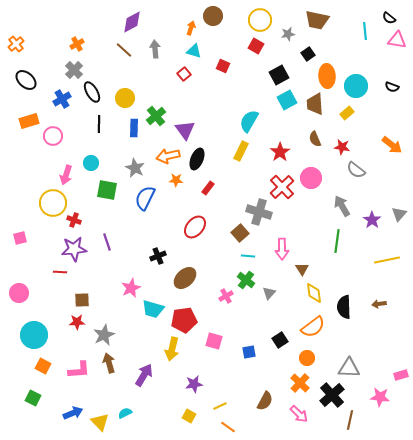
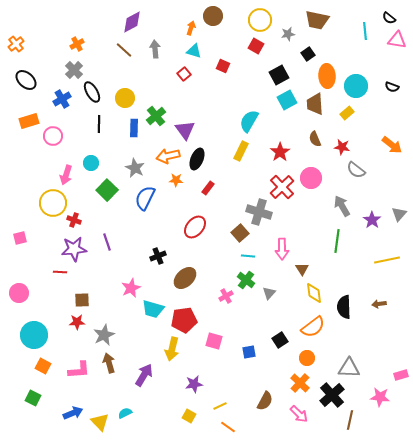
green square at (107, 190): rotated 35 degrees clockwise
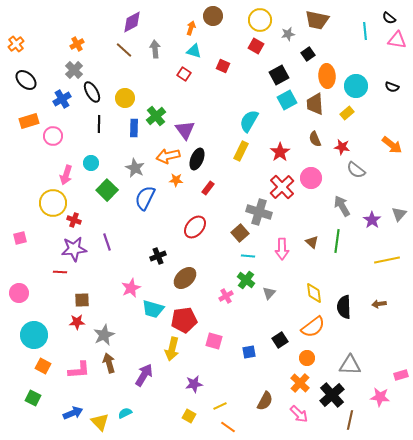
red square at (184, 74): rotated 16 degrees counterclockwise
brown triangle at (302, 269): moved 10 px right, 27 px up; rotated 16 degrees counterclockwise
gray triangle at (349, 368): moved 1 px right, 3 px up
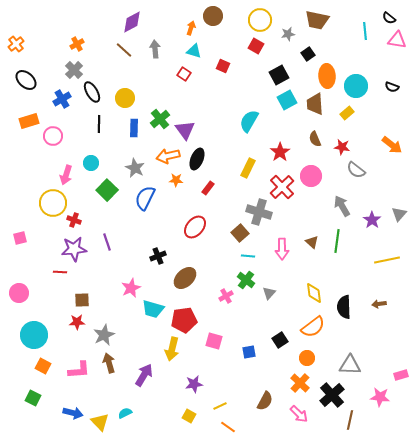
green cross at (156, 116): moved 4 px right, 3 px down
yellow rectangle at (241, 151): moved 7 px right, 17 px down
pink circle at (311, 178): moved 2 px up
blue arrow at (73, 413): rotated 36 degrees clockwise
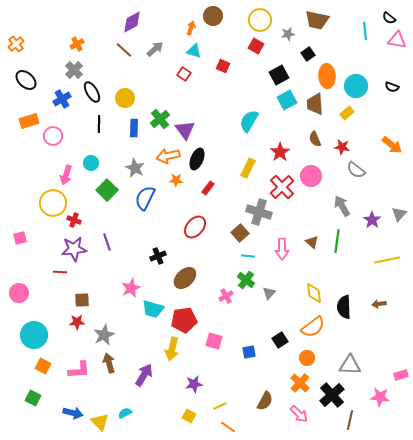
gray arrow at (155, 49): rotated 54 degrees clockwise
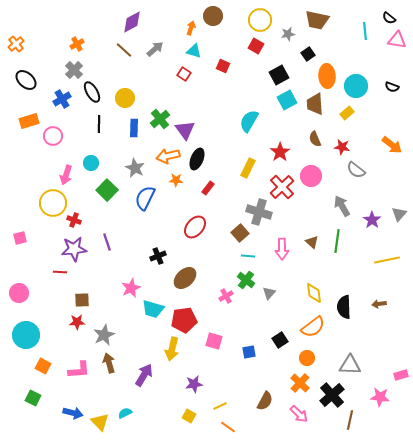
cyan circle at (34, 335): moved 8 px left
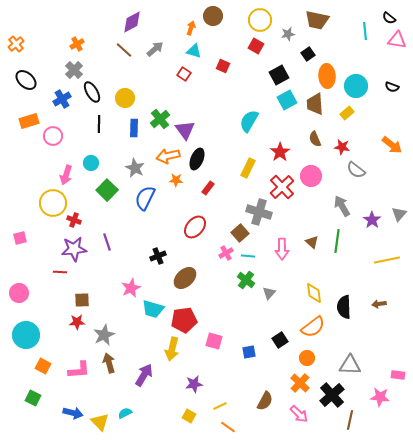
pink cross at (226, 296): moved 43 px up
pink rectangle at (401, 375): moved 3 px left; rotated 24 degrees clockwise
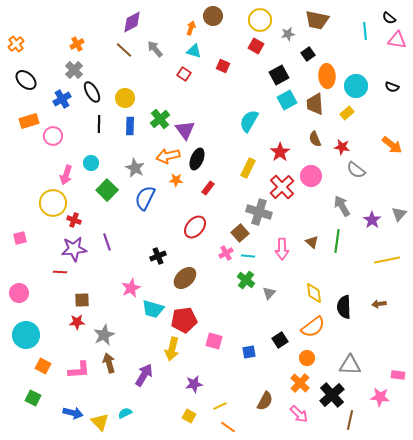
gray arrow at (155, 49): rotated 90 degrees counterclockwise
blue rectangle at (134, 128): moved 4 px left, 2 px up
